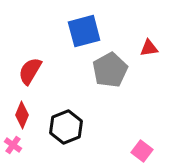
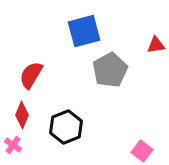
red triangle: moved 7 px right, 3 px up
red semicircle: moved 1 px right, 4 px down
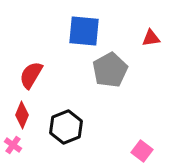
blue square: rotated 20 degrees clockwise
red triangle: moved 5 px left, 7 px up
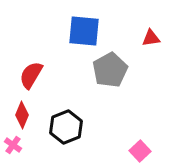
pink square: moved 2 px left; rotated 10 degrees clockwise
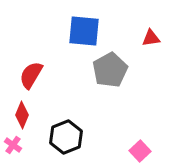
black hexagon: moved 10 px down
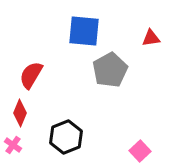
red diamond: moved 2 px left, 2 px up
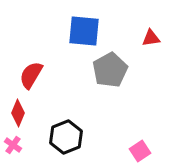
red diamond: moved 2 px left
pink square: rotated 10 degrees clockwise
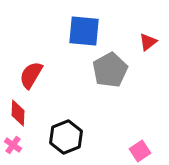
red triangle: moved 3 px left, 4 px down; rotated 30 degrees counterclockwise
red diamond: rotated 20 degrees counterclockwise
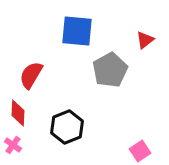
blue square: moved 7 px left
red triangle: moved 3 px left, 2 px up
black hexagon: moved 1 px right, 10 px up
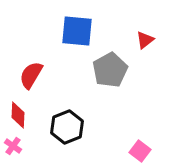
red diamond: moved 2 px down
pink cross: moved 1 px down
pink square: rotated 20 degrees counterclockwise
